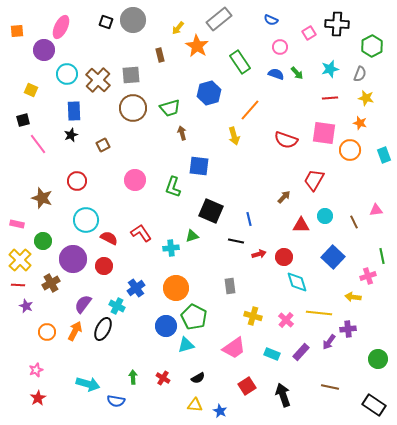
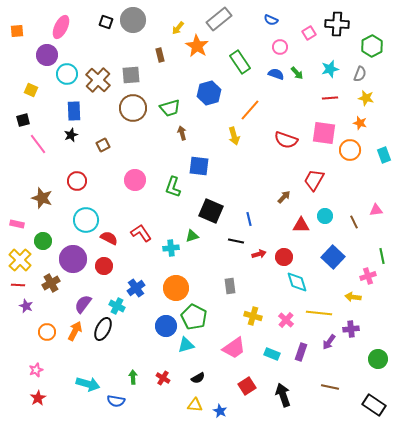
purple circle at (44, 50): moved 3 px right, 5 px down
purple cross at (348, 329): moved 3 px right
purple rectangle at (301, 352): rotated 24 degrees counterclockwise
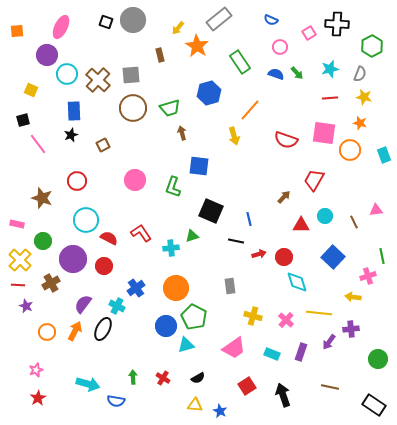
yellow star at (366, 98): moved 2 px left, 1 px up
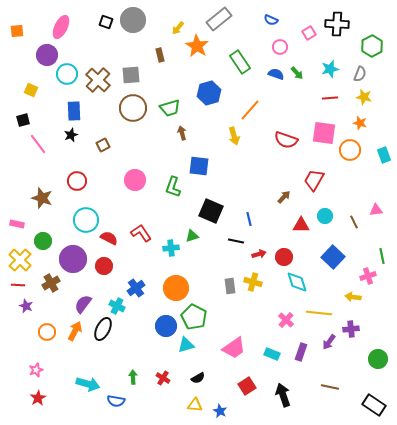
yellow cross at (253, 316): moved 34 px up
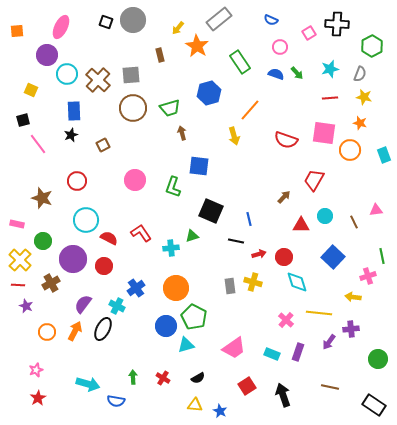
purple rectangle at (301, 352): moved 3 px left
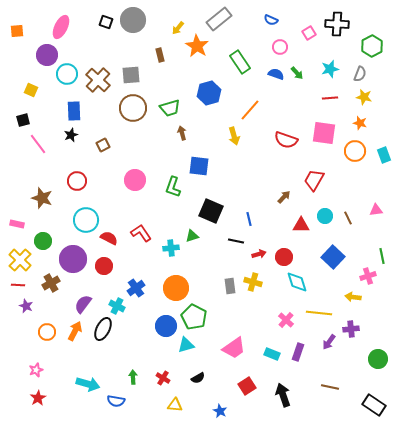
orange circle at (350, 150): moved 5 px right, 1 px down
brown line at (354, 222): moved 6 px left, 4 px up
yellow triangle at (195, 405): moved 20 px left
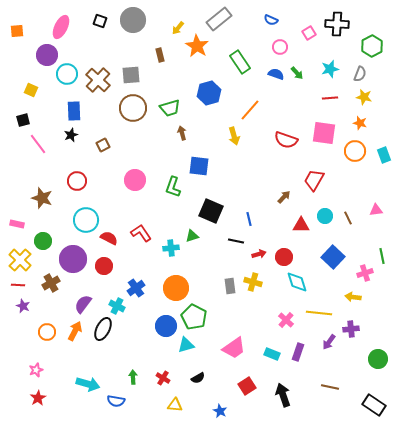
black square at (106, 22): moved 6 px left, 1 px up
pink cross at (368, 276): moved 3 px left, 3 px up
purple star at (26, 306): moved 3 px left
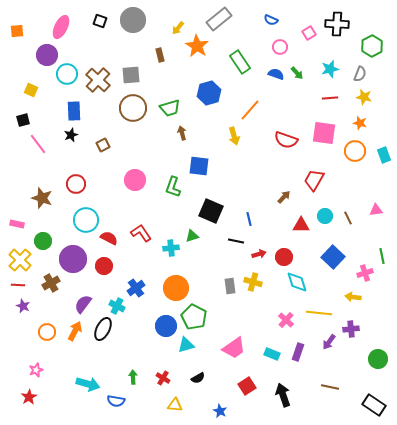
red circle at (77, 181): moved 1 px left, 3 px down
red star at (38, 398): moved 9 px left, 1 px up
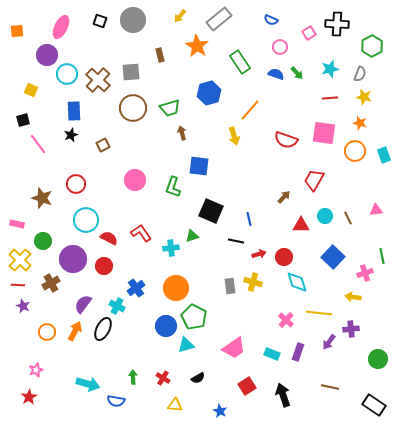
yellow arrow at (178, 28): moved 2 px right, 12 px up
gray square at (131, 75): moved 3 px up
